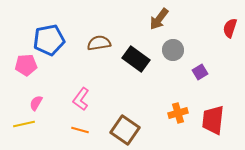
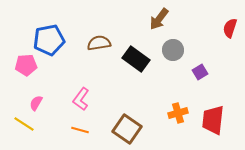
yellow line: rotated 45 degrees clockwise
brown square: moved 2 px right, 1 px up
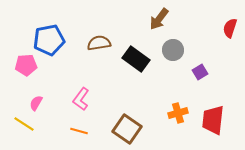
orange line: moved 1 px left, 1 px down
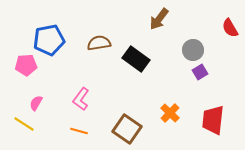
red semicircle: rotated 48 degrees counterclockwise
gray circle: moved 20 px right
orange cross: moved 8 px left; rotated 30 degrees counterclockwise
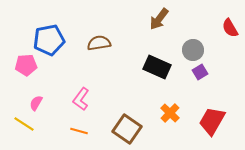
black rectangle: moved 21 px right, 8 px down; rotated 12 degrees counterclockwise
red trapezoid: moved 1 px left, 1 px down; rotated 24 degrees clockwise
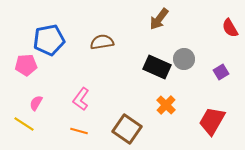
brown semicircle: moved 3 px right, 1 px up
gray circle: moved 9 px left, 9 px down
purple square: moved 21 px right
orange cross: moved 4 px left, 8 px up
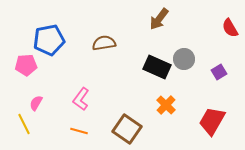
brown semicircle: moved 2 px right, 1 px down
purple square: moved 2 px left
yellow line: rotated 30 degrees clockwise
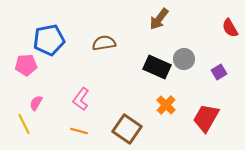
red trapezoid: moved 6 px left, 3 px up
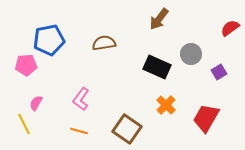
red semicircle: rotated 84 degrees clockwise
gray circle: moved 7 px right, 5 px up
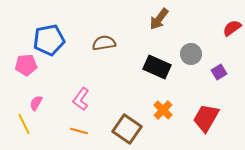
red semicircle: moved 2 px right
orange cross: moved 3 px left, 5 px down
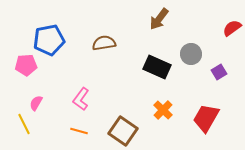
brown square: moved 4 px left, 2 px down
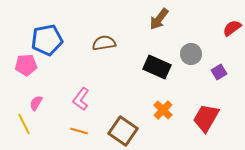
blue pentagon: moved 2 px left
